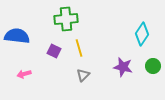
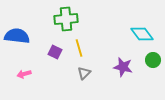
cyan diamond: rotated 70 degrees counterclockwise
purple square: moved 1 px right, 1 px down
green circle: moved 6 px up
gray triangle: moved 1 px right, 2 px up
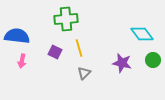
purple star: moved 1 px left, 4 px up
pink arrow: moved 2 px left, 13 px up; rotated 64 degrees counterclockwise
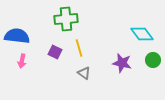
gray triangle: rotated 40 degrees counterclockwise
